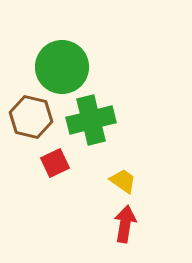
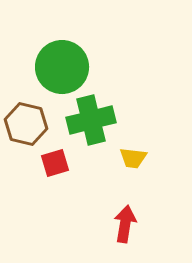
brown hexagon: moved 5 px left, 7 px down
red square: rotated 8 degrees clockwise
yellow trapezoid: moved 10 px right, 23 px up; rotated 152 degrees clockwise
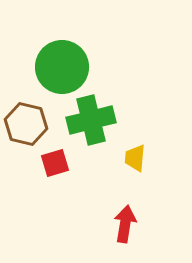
yellow trapezoid: moved 2 px right; rotated 88 degrees clockwise
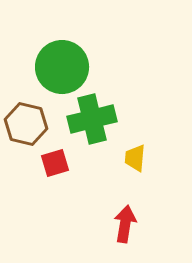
green cross: moved 1 px right, 1 px up
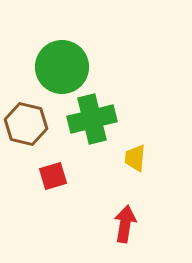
red square: moved 2 px left, 13 px down
